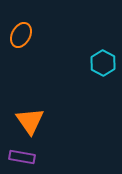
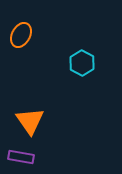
cyan hexagon: moved 21 px left
purple rectangle: moved 1 px left
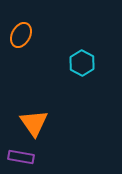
orange triangle: moved 4 px right, 2 px down
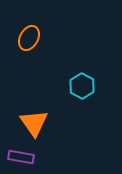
orange ellipse: moved 8 px right, 3 px down
cyan hexagon: moved 23 px down
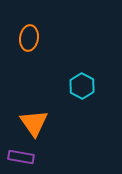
orange ellipse: rotated 20 degrees counterclockwise
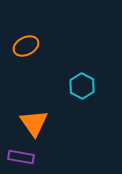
orange ellipse: moved 3 px left, 8 px down; rotated 55 degrees clockwise
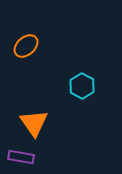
orange ellipse: rotated 15 degrees counterclockwise
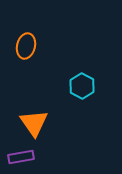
orange ellipse: rotated 35 degrees counterclockwise
purple rectangle: rotated 20 degrees counterclockwise
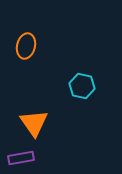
cyan hexagon: rotated 15 degrees counterclockwise
purple rectangle: moved 1 px down
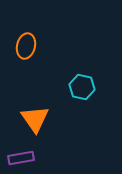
cyan hexagon: moved 1 px down
orange triangle: moved 1 px right, 4 px up
